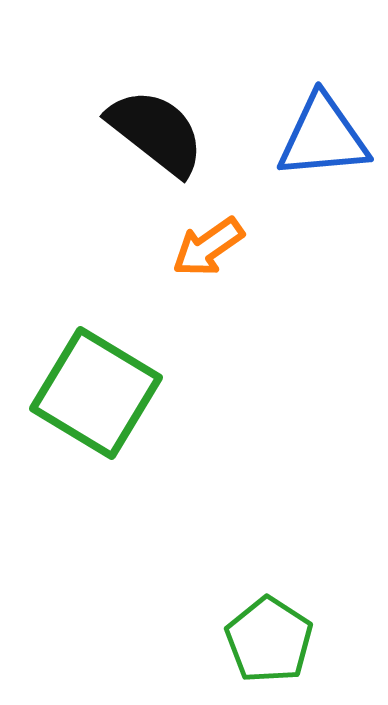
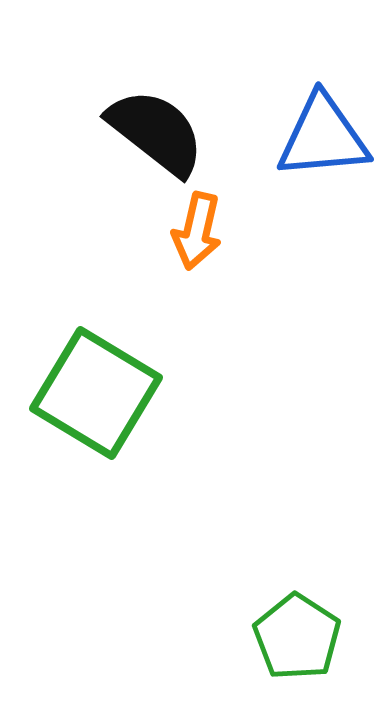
orange arrow: moved 11 px left, 16 px up; rotated 42 degrees counterclockwise
green pentagon: moved 28 px right, 3 px up
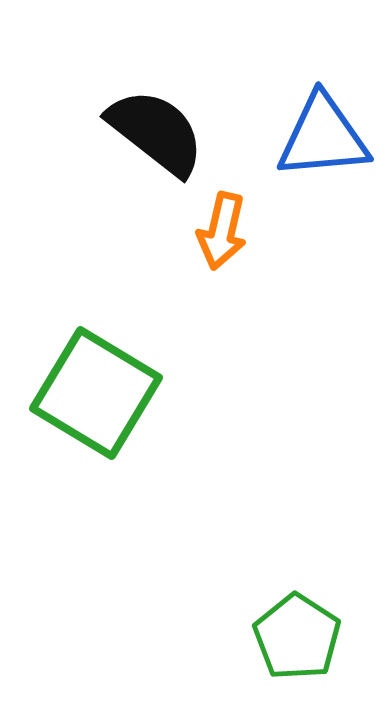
orange arrow: moved 25 px right
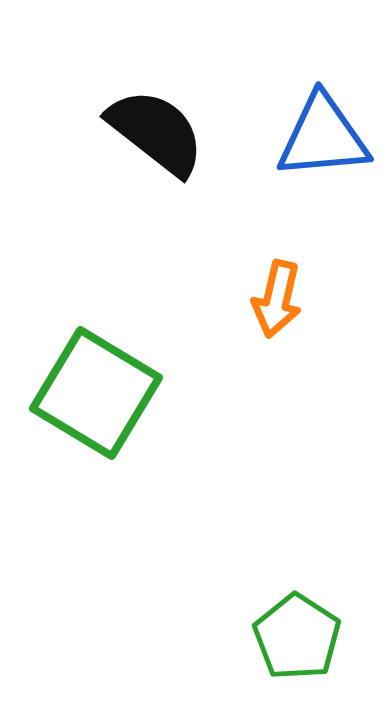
orange arrow: moved 55 px right, 68 px down
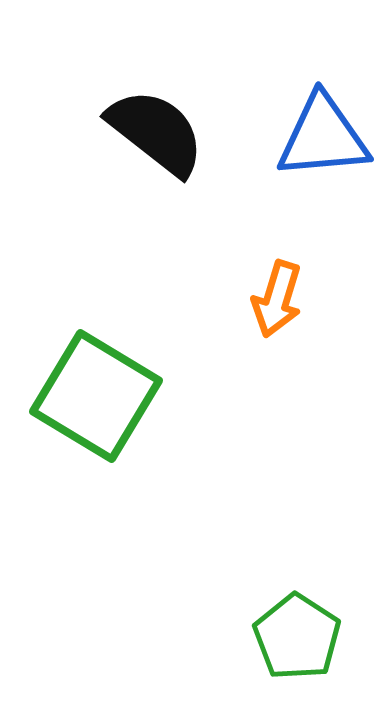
orange arrow: rotated 4 degrees clockwise
green square: moved 3 px down
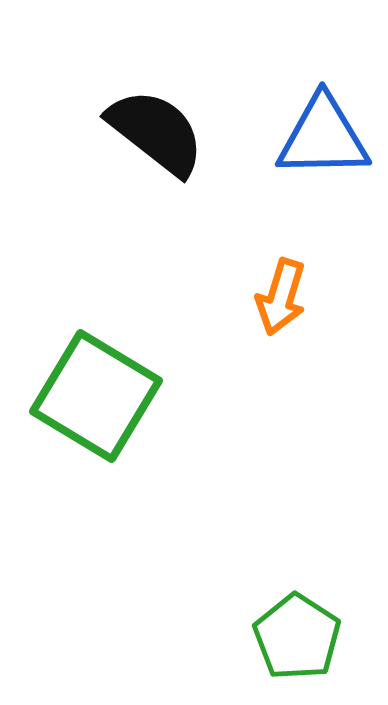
blue triangle: rotated 4 degrees clockwise
orange arrow: moved 4 px right, 2 px up
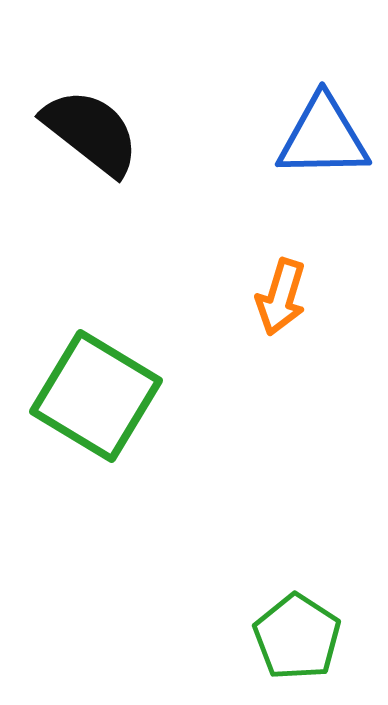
black semicircle: moved 65 px left
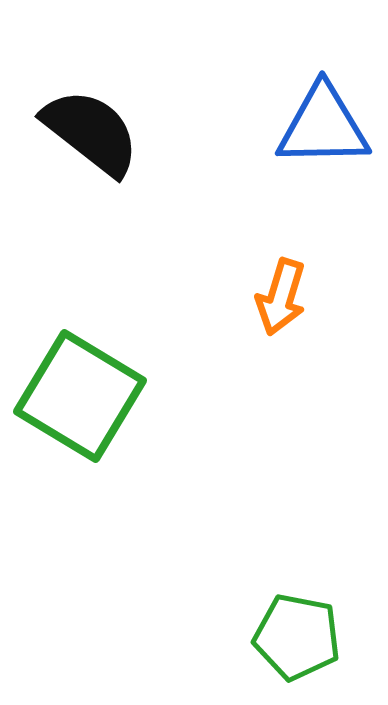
blue triangle: moved 11 px up
green square: moved 16 px left
green pentagon: rotated 22 degrees counterclockwise
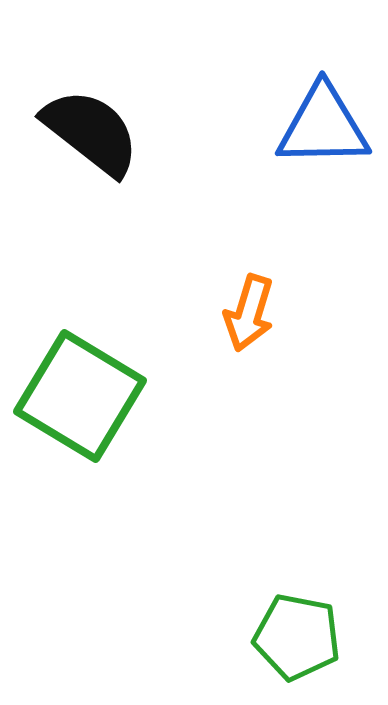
orange arrow: moved 32 px left, 16 px down
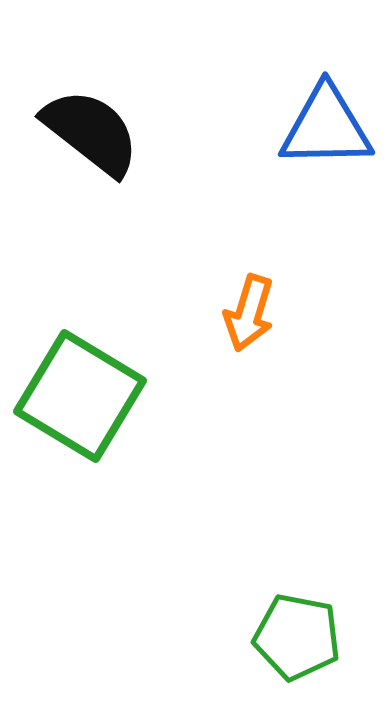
blue triangle: moved 3 px right, 1 px down
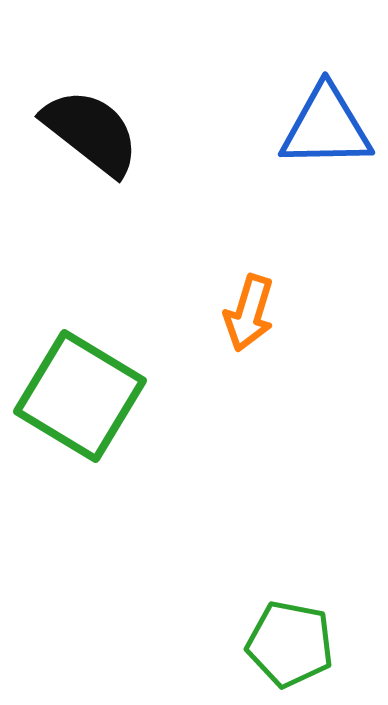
green pentagon: moved 7 px left, 7 px down
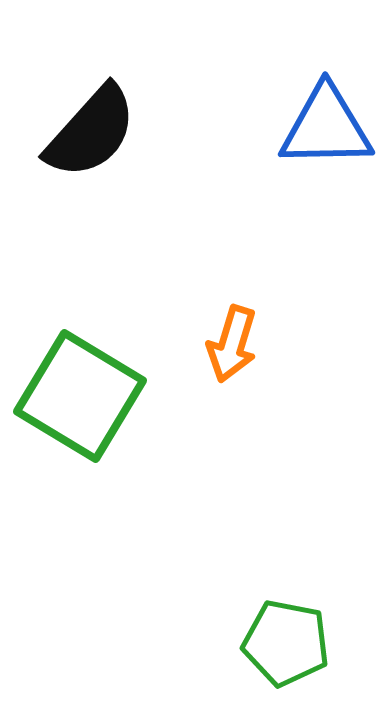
black semicircle: rotated 94 degrees clockwise
orange arrow: moved 17 px left, 31 px down
green pentagon: moved 4 px left, 1 px up
